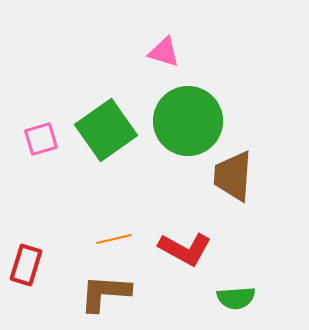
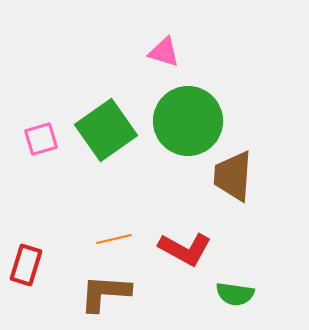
green semicircle: moved 1 px left, 4 px up; rotated 12 degrees clockwise
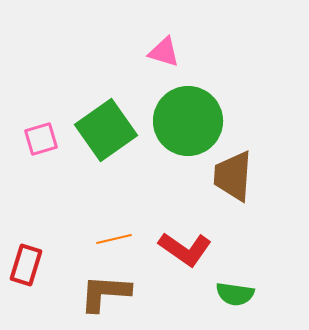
red L-shape: rotated 6 degrees clockwise
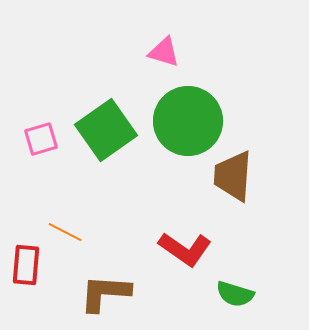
orange line: moved 49 px left, 7 px up; rotated 40 degrees clockwise
red rectangle: rotated 12 degrees counterclockwise
green semicircle: rotated 9 degrees clockwise
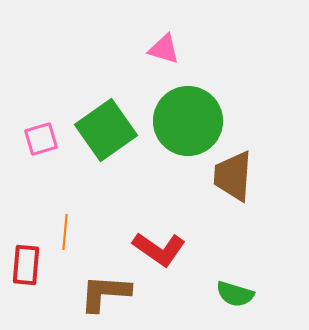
pink triangle: moved 3 px up
orange line: rotated 68 degrees clockwise
red L-shape: moved 26 px left
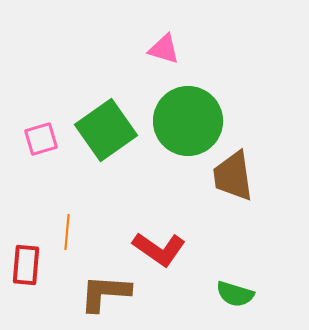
brown trapezoid: rotated 12 degrees counterclockwise
orange line: moved 2 px right
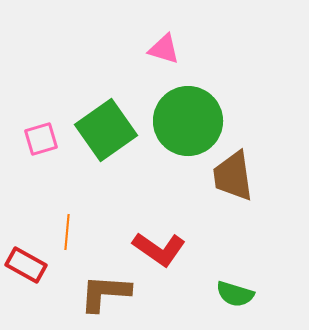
red rectangle: rotated 66 degrees counterclockwise
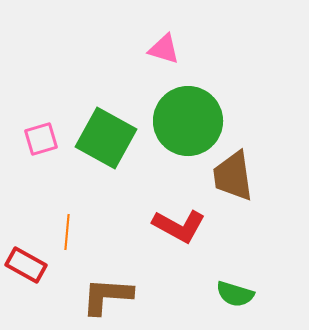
green square: moved 8 px down; rotated 26 degrees counterclockwise
red L-shape: moved 20 px right, 23 px up; rotated 6 degrees counterclockwise
brown L-shape: moved 2 px right, 3 px down
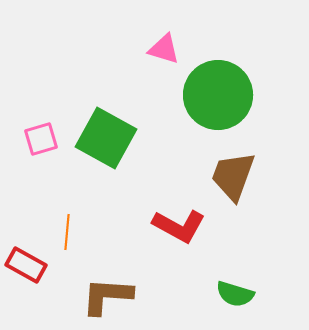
green circle: moved 30 px right, 26 px up
brown trapezoid: rotated 28 degrees clockwise
